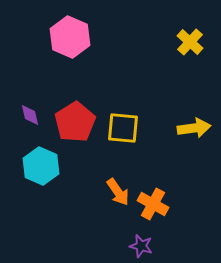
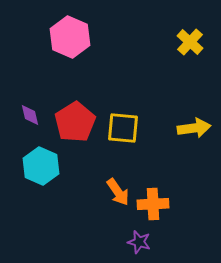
orange cross: rotated 32 degrees counterclockwise
purple star: moved 2 px left, 4 px up
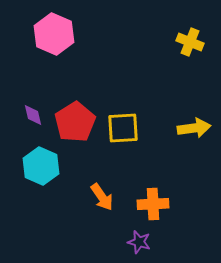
pink hexagon: moved 16 px left, 3 px up
yellow cross: rotated 20 degrees counterclockwise
purple diamond: moved 3 px right
yellow square: rotated 8 degrees counterclockwise
orange arrow: moved 16 px left, 5 px down
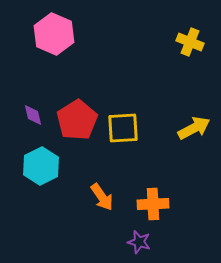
red pentagon: moved 2 px right, 2 px up
yellow arrow: rotated 20 degrees counterclockwise
cyan hexagon: rotated 9 degrees clockwise
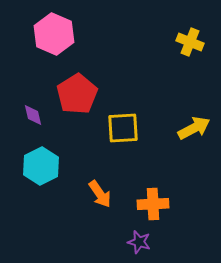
red pentagon: moved 26 px up
orange arrow: moved 2 px left, 3 px up
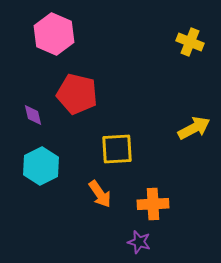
red pentagon: rotated 27 degrees counterclockwise
yellow square: moved 6 px left, 21 px down
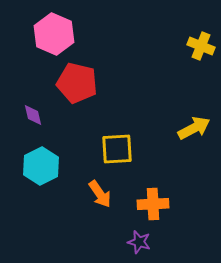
yellow cross: moved 11 px right, 4 px down
red pentagon: moved 11 px up
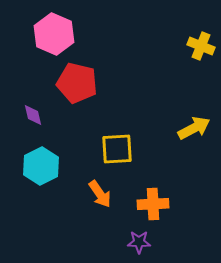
purple star: rotated 15 degrees counterclockwise
